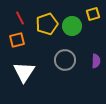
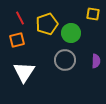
yellow square: rotated 24 degrees clockwise
green circle: moved 1 px left, 7 px down
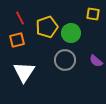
yellow pentagon: moved 3 px down
purple semicircle: rotated 128 degrees clockwise
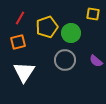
red line: rotated 56 degrees clockwise
orange square: moved 1 px right, 2 px down
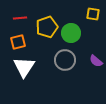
red line: rotated 56 degrees clockwise
white triangle: moved 5 px up
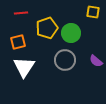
yellow square: moved 2 px up
red line: moved 1 px right, 5 px up
yellow pentagon: moved 1 px down
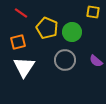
red line: rotated 40 degrees clockwise
yellow pentagon: rotated 30 degrees counterclockwise
green circle: moved 1 px right, 1 px up
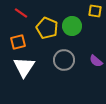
yellow square: moved 2 px right, 1 px up
green circle: moved 6 px up
gray circle: moved 1 px left
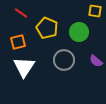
green circle: moved 7 px right, 6 px down
